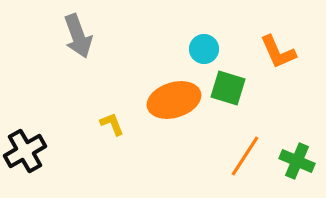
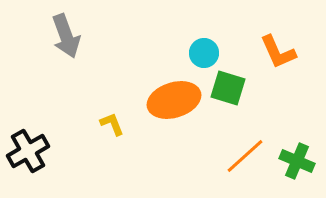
gray arrow: moved 12 px left
cyan circle: moved 4 px down
black cross: moved 3 px right
orange line: rotated 15 degrees clockwise
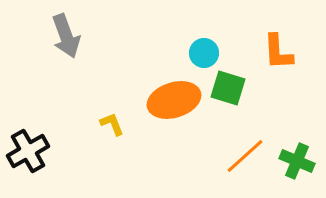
orange L-shape: rotated 21 degrees clockwise
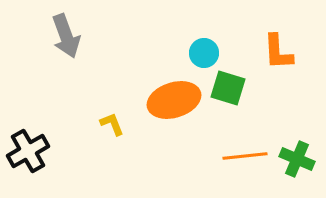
orange line: rotated 36 degrees clockwise
green cross: moved 2 px up
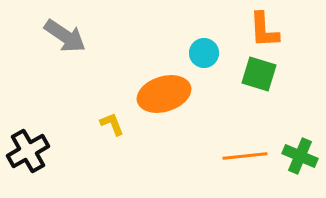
gray arrow: moved 1 px left; rotated 36 degrees counterclockwise
orange L-shape: moved 14 px left, 22 px up
green square: moved 31 px right, 14 px up
orange ellipse: moved 10 px left, 6 px up
green cross: moved 3 px right, 3 px up
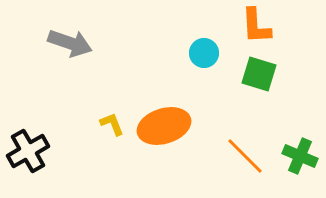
orange L-shape: moved 8 px left, 4 px up
gray arrow: moved 5 px right, 7 px down; rotated 15 degrees counterclockwise
orange ellipse: moved 32 px down
orange line: rotated 51 degrees clockwise
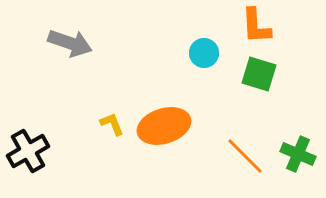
green cross: moved 2 px left, 2 px up
